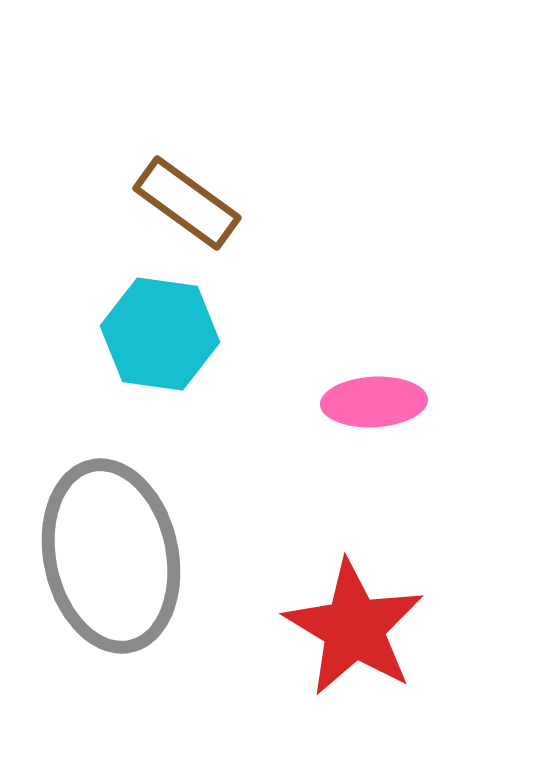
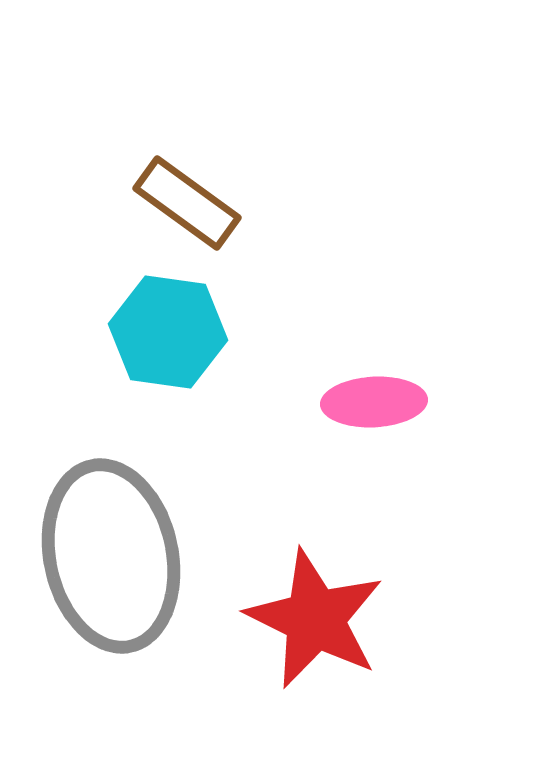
cyan hexagon: moved 8 px right, 2 px up
red star: moved 39 px left, 9 px up; rotated 5 degrees counterclockwise
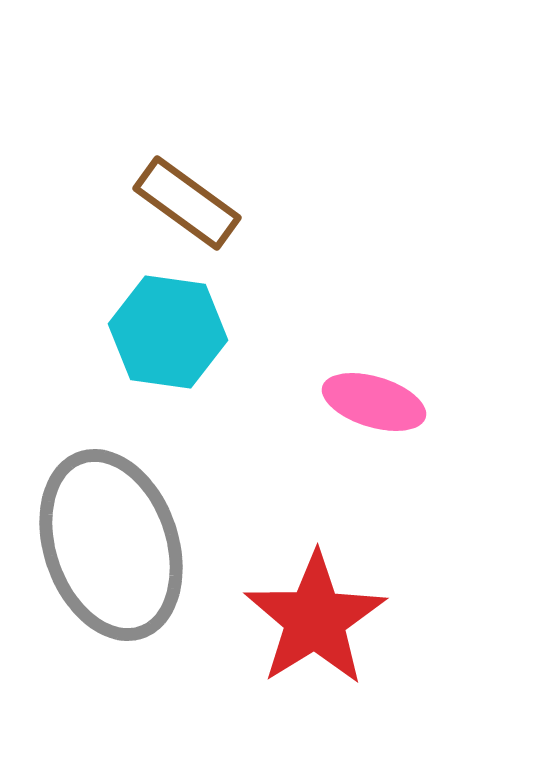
pink ellipse: rotated 20 degrees clockwise
gray ellipse: moved 11 px up; rotated 7 degrees counterclockwise
red star: rotated 14 degrees clockwise
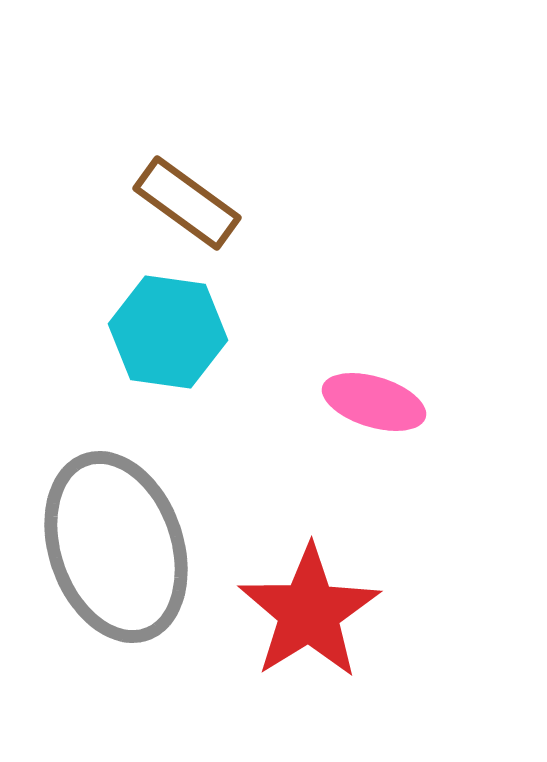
gray ellipse: moved 5 px right, 2 px down
red star: moved 6 px left, 7 px up
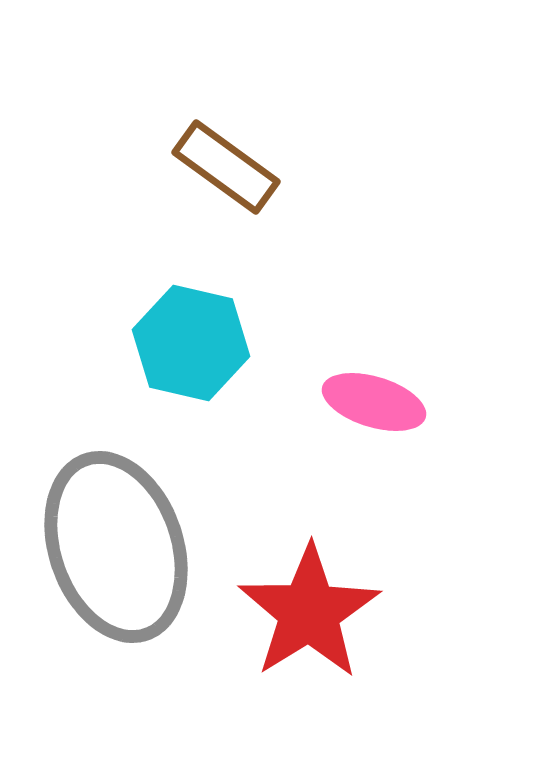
brown rectangle: moved 39 px right, 36 px up
cyan hexagon: moved 23 px right, 11 px down; rotated 5 degrees clockwise
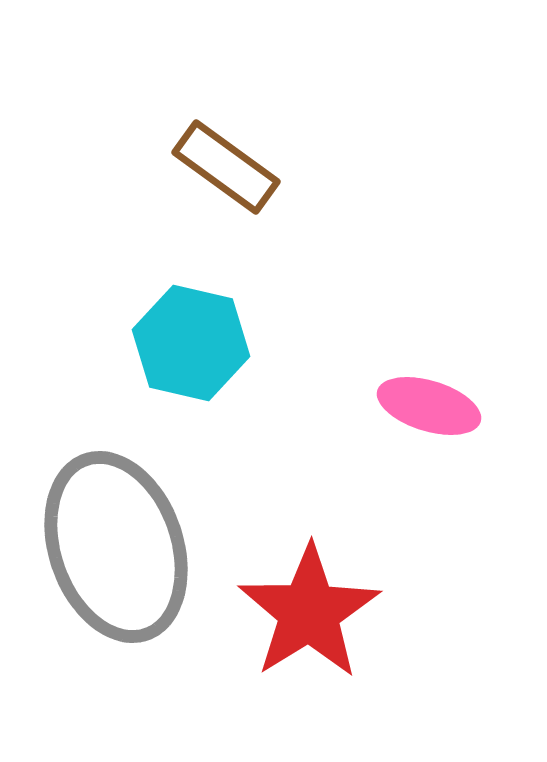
pink ellipse: moved 55 px right, 4 px down
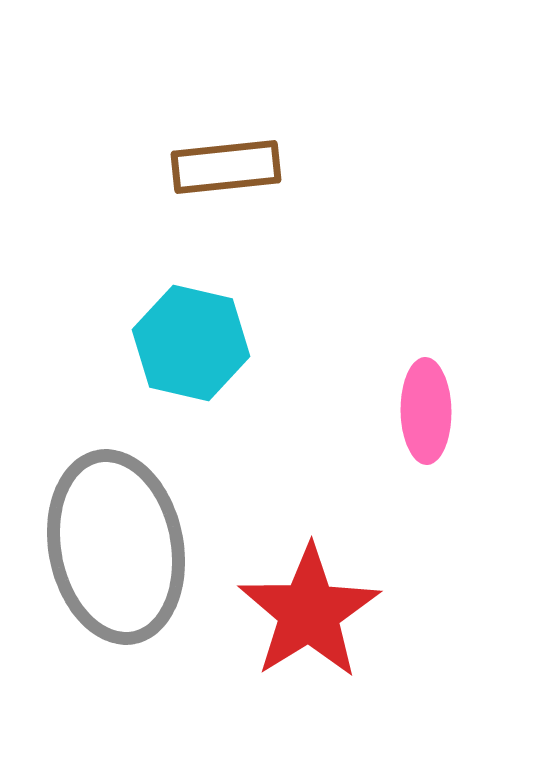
brown rectangle: rotated 42 degrees counterclockwise
pink ellipse: moved 3 px left, 5 px down; rotated 72 degrees clockwise
gray ellipse: rotated 8 degrees clockwise
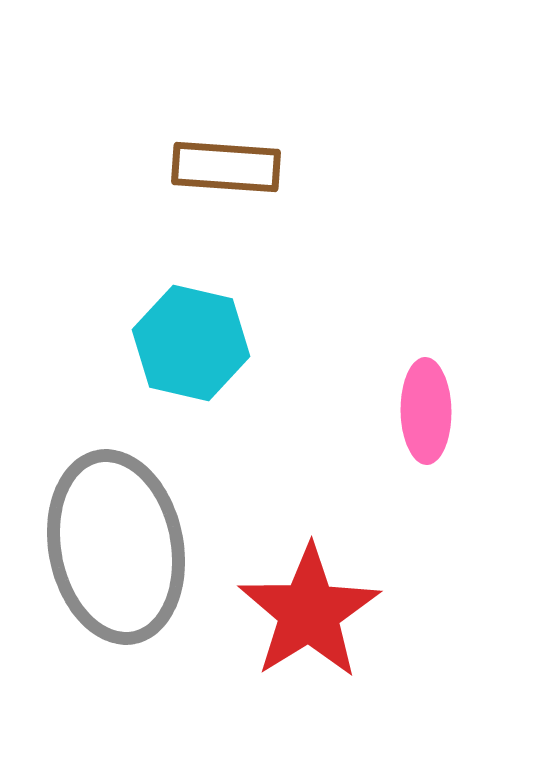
brown rectangle: rotated 10 degrees clockwise
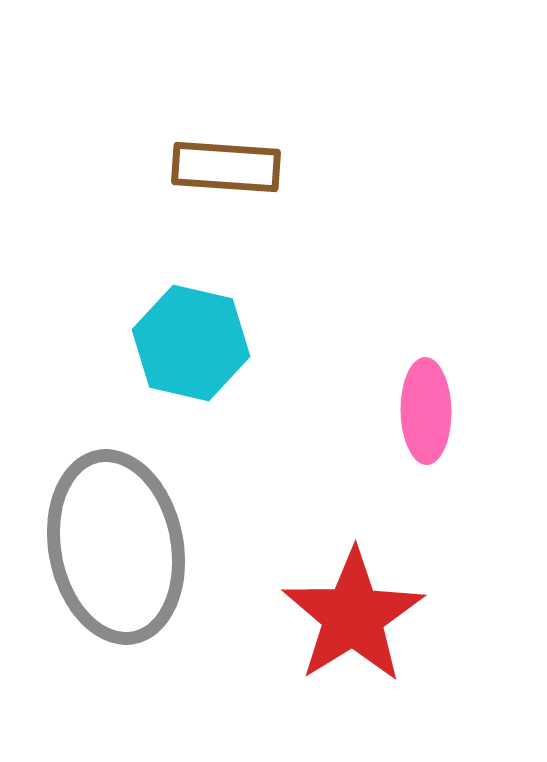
red star: moved 44 px right, 4 px down
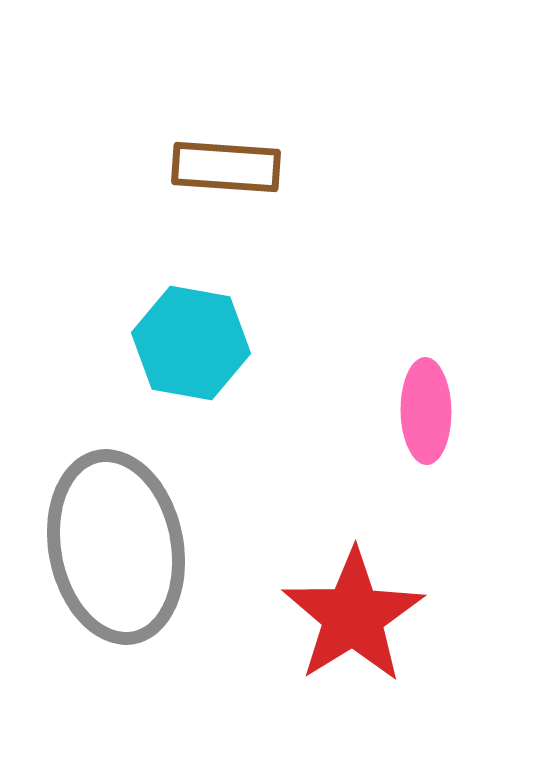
cyan hexagon: rotated 3 degrees counterclockwise
